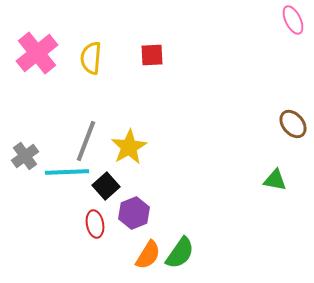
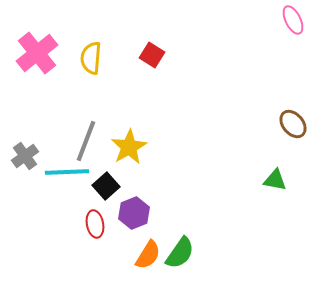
red square: rotated 35 degrees clockwise
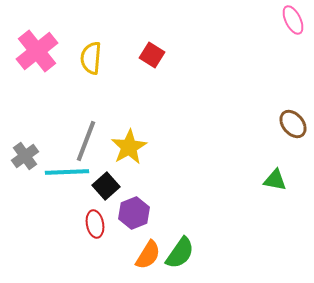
pink cross: moved 2 px up
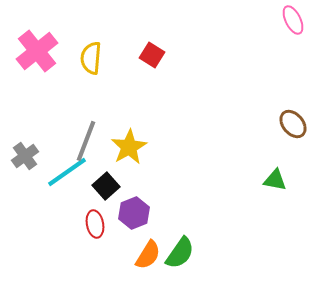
cyan line: rotated 33 degrees counterclockwise
